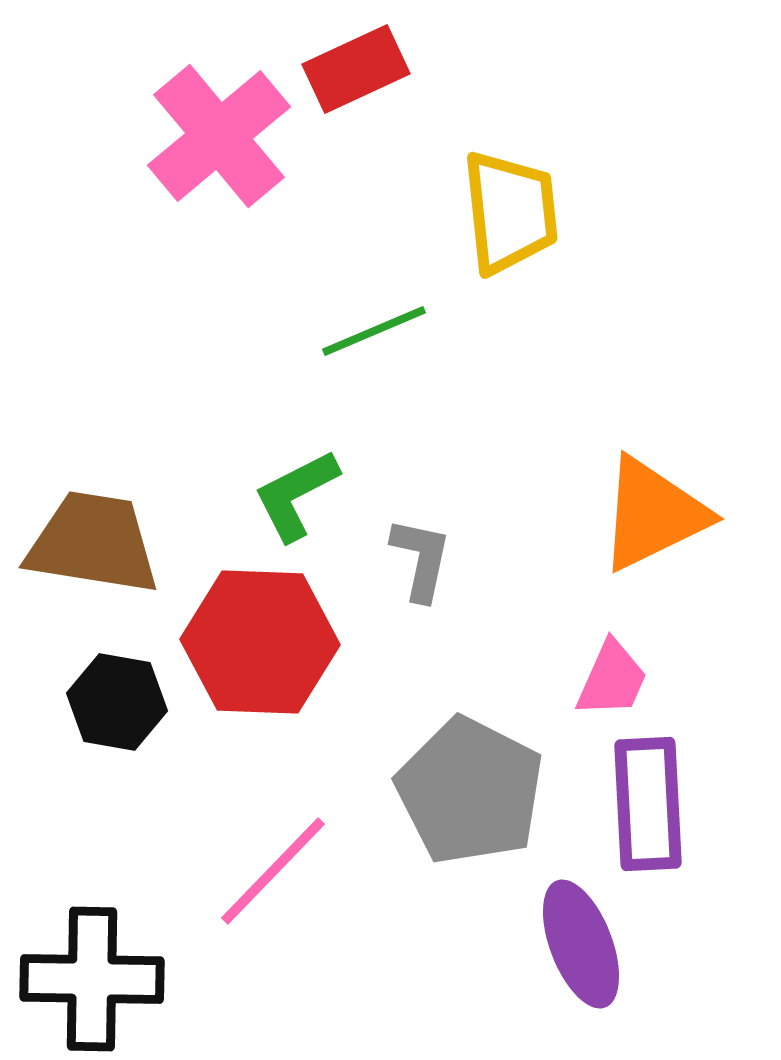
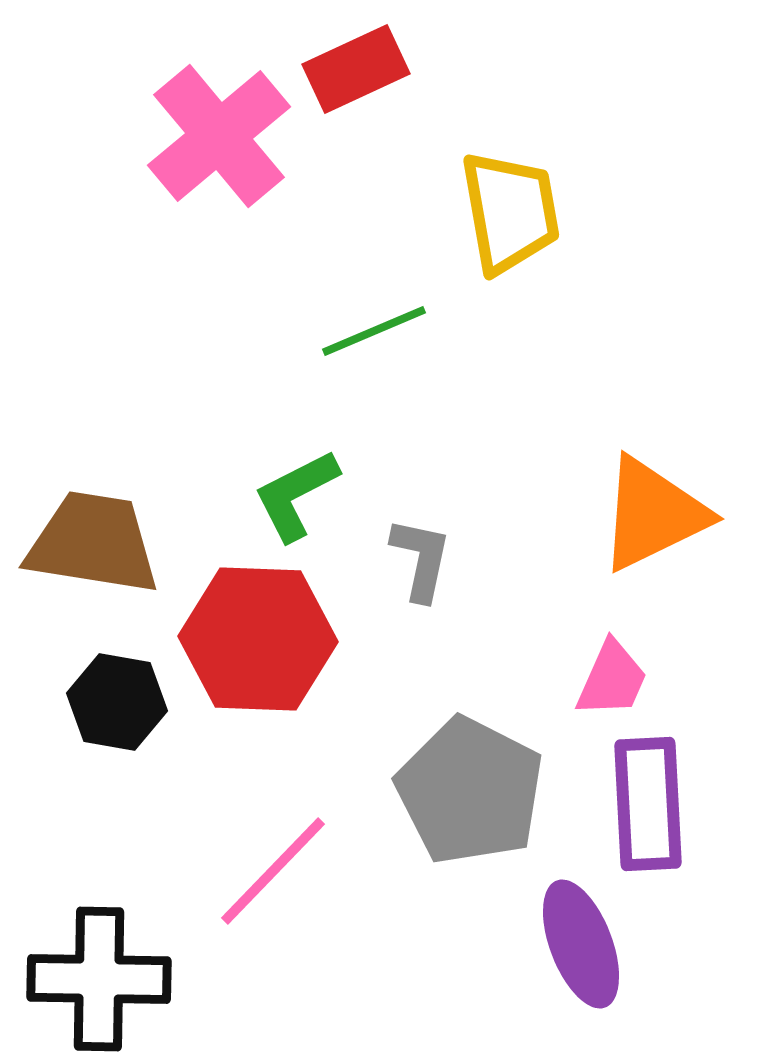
yellow trapezoid: rotated 4 degrees counterclockwise
red hexagon: moved 2 px left, 3 px up
black cross: moved 7 px right
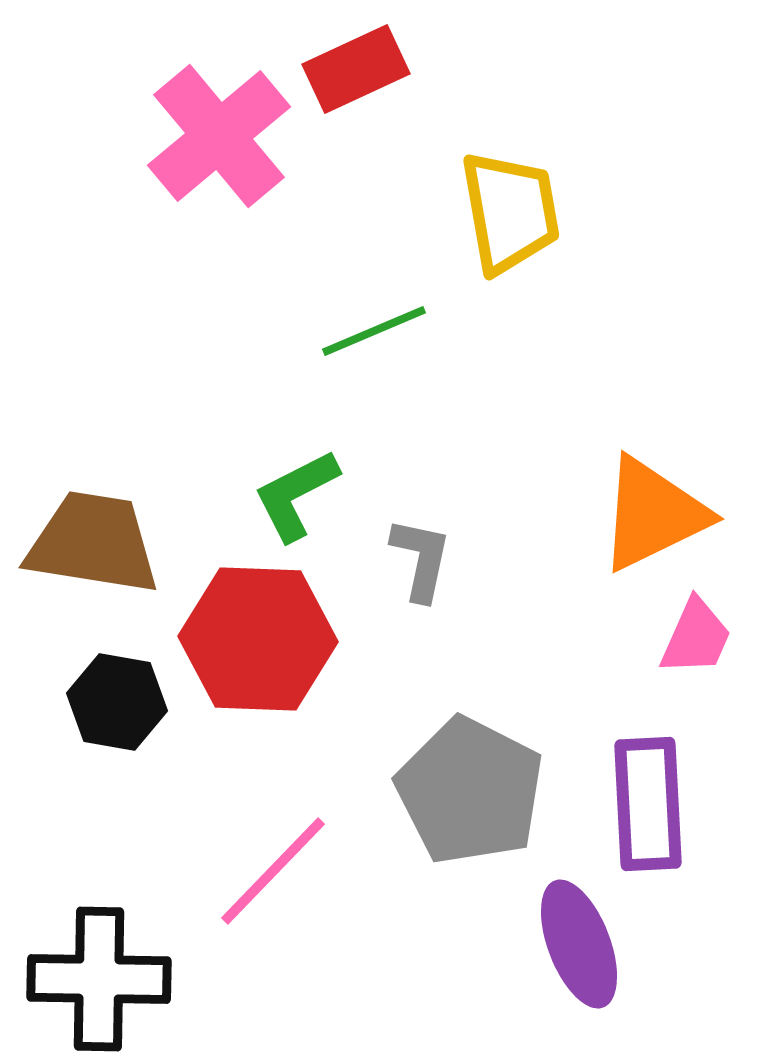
pink trapezoid: moved 84 px right, 42 px up
purple ellipse: moved 2 px left
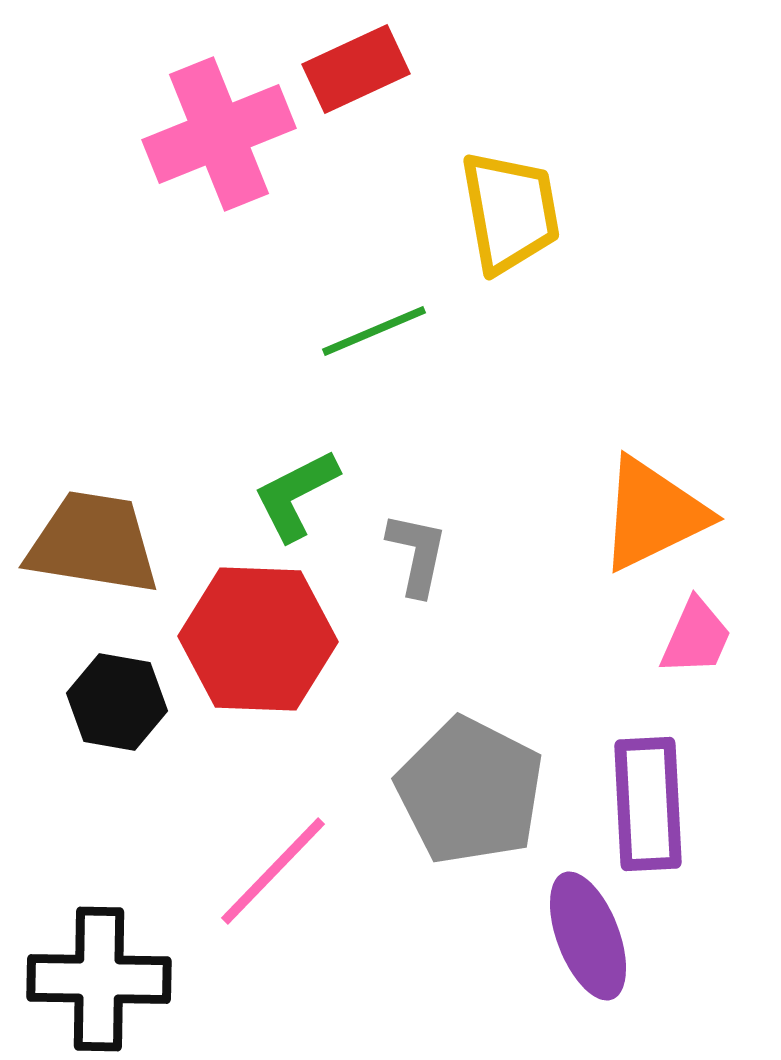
pink cross: moved 2 px up; rotated 18 degrees clockwise
gray L-shape: moved 4 px left, 5 px up
purple ellipse: moved 9 px right, 8 px up
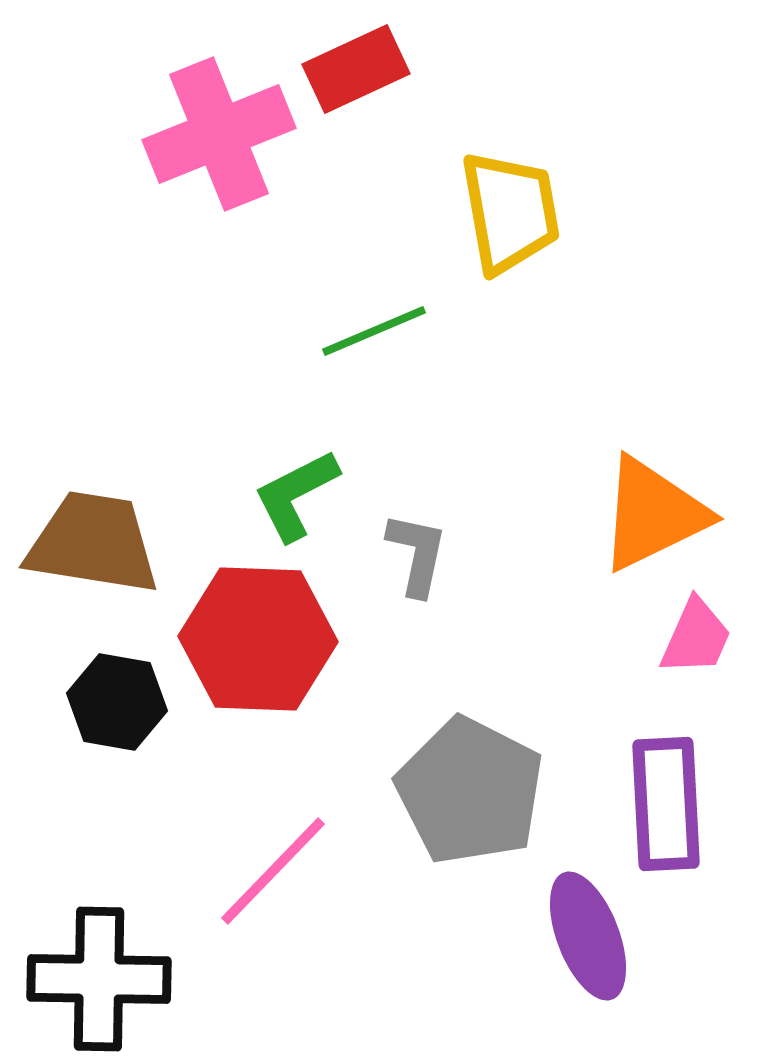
purple rectangle: moved 18 px right
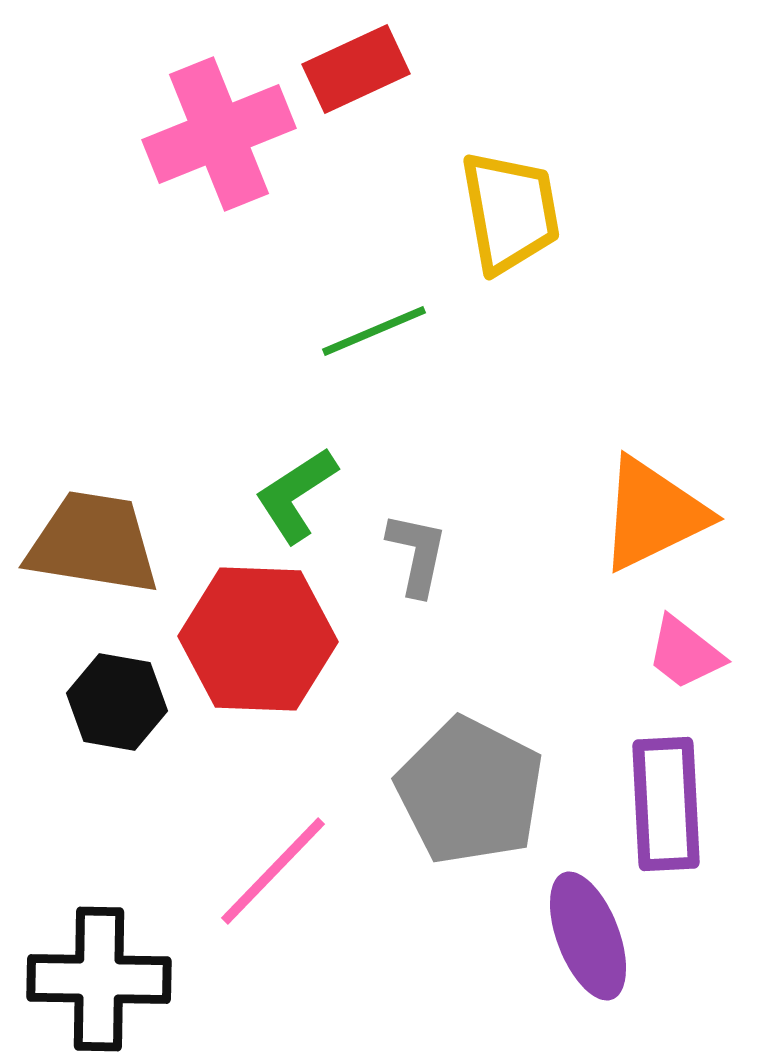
green L-shape: rotated 6 degrees counterclockwise
pink trapezoid: moved 11 px left, 16 px down; rotated 104 degrees clockwise
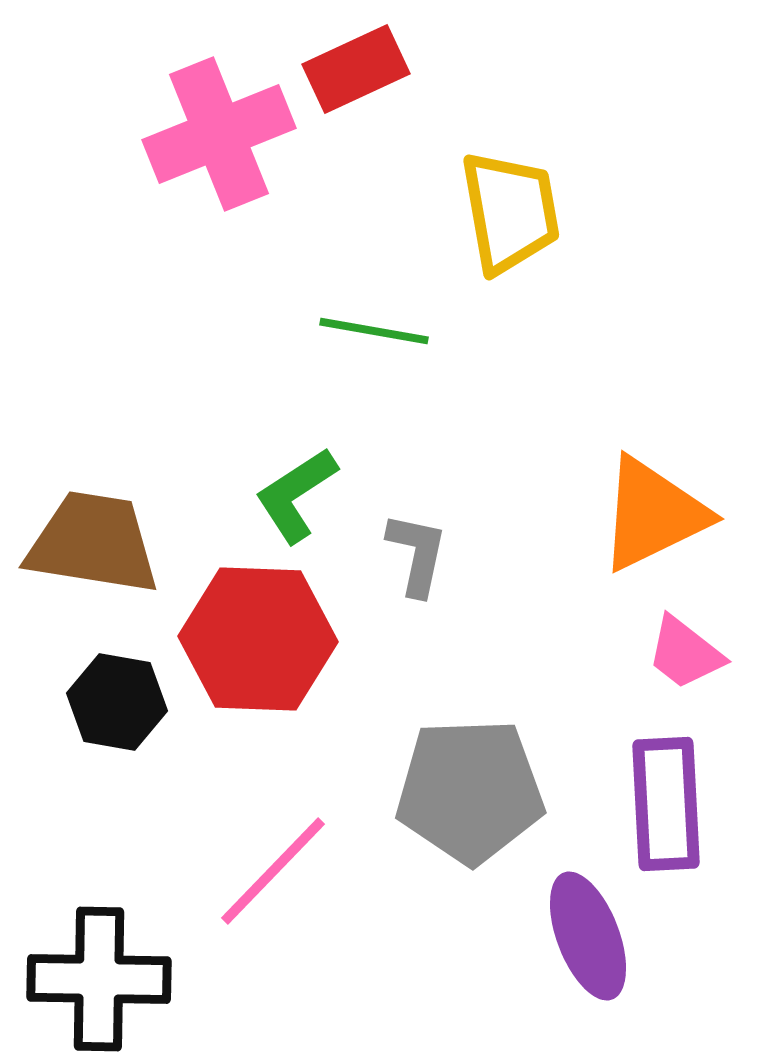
green line: rotated 33 degrees clockwise
gray pentagon: rotated 29 degrees counterclockwise
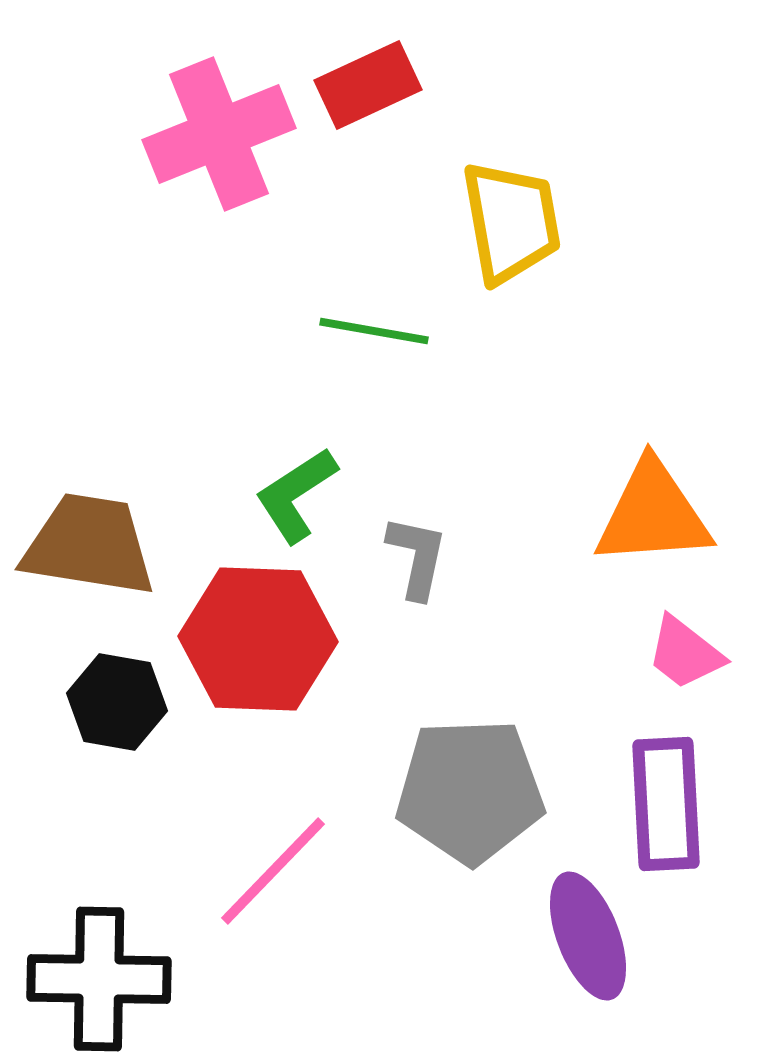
red rectangle: moved 12 px right, 16 px down
yellow trapezoid: moved 1 px right, 10 px down
orange triangle: rotated 22 degrees clockwise
brown trapezoid: moved 4 px left, 2 px down
gray L-shape: moved 3 px down
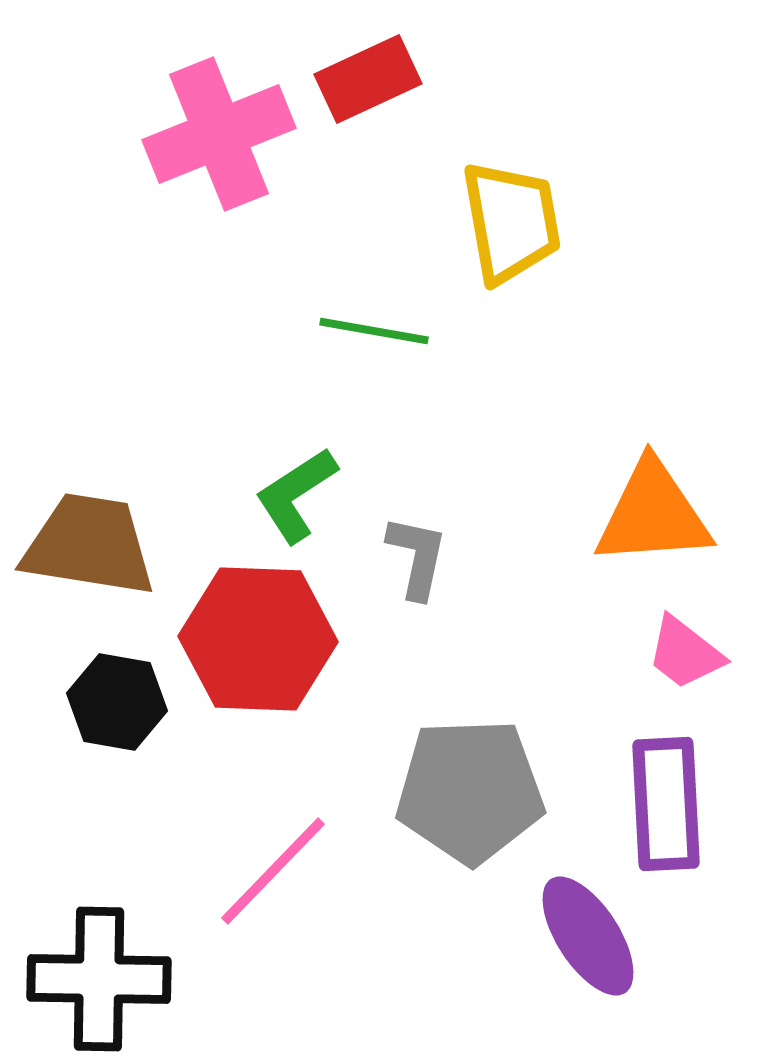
red rectangle: moved 6 px up
purple ellipse: rotated 12 degrees counterclockwise
